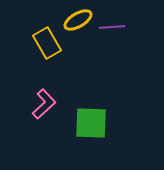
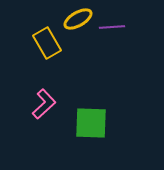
yellow ellipse: moved 1 px up
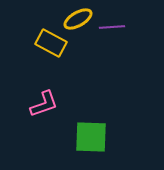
yellow rectangle: moved 4 px right; rotated 32 degrees counterclockwise
pink L-shape: rotated 24 degrees clockwise
green square: moved 14 px down
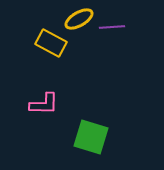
yellow ellipse: moved 1 px right
pink L-shape: rotated 20 degrees clockwise
green square: rotated 15 degrees clockwise
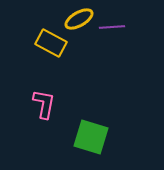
pink L-shape: rotated 80 degrees counterclockwise
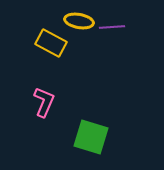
yellow ellipse: moved 2 px down; rotated 40 degrees clockwise
pink L-shape: moved 2 px up; rotated 12 degrees clockwise
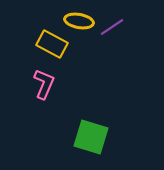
purple line: rotated 30 degrees counterclockwise
yellow rectangle: moved 1 px right, 1 px down
pink L-shape: moved 18 px up
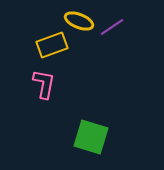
yellow ellipse: rotated 12 degrees clockwise
yellow rectangle: moved 1 px down; rotated 48 degrees counterclockwise
pink L-shape: rotated 12 degrees counterclockwise
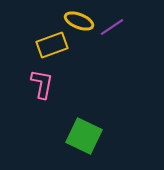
pink L-shape: moved 2 px left
green square: moved 7 px left, 1 px up; rotated 9 degrees clockwise
